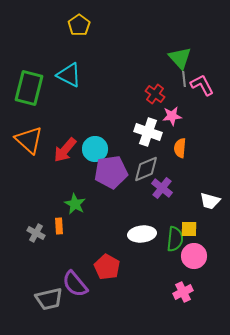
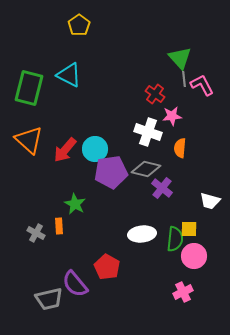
gray diamond: rotated 36 degrees clockwise
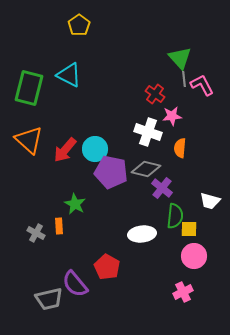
purple pentagon: rotated 20 degrees clockwise
green semicircle: moved 23 px up
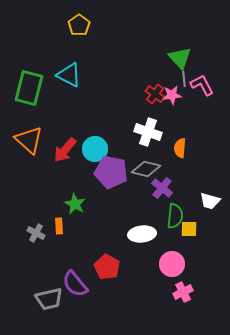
pink star: moved 21 px up
pink circle: moved 22 px left, 8 px down
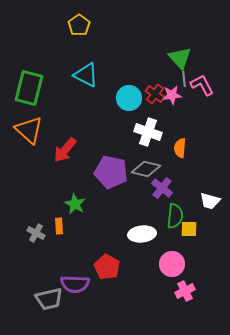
cyan triangle: moved 17 px right
orange triangle: moved 10 px up
cyan circle: moved 34 px right, 51 px up
purple semicircle: rotated 48 degrees counterclockwise
pink cross: moved 2 px right, 1 px up
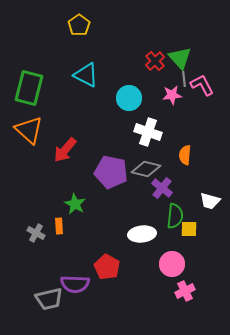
red cross: moved 33 px up; rotated 12 degrees clockwise
orange semicircle: moved 5 px right, 7 px down
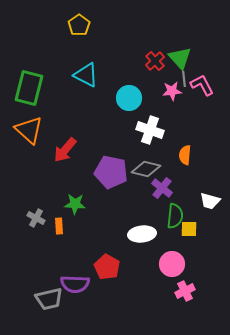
pink star: moved 4 px up
white cross: moved 2 px right, 2 px up
green star: rotated 25 degrees counterclockwise
gray cross: moved 15 px up
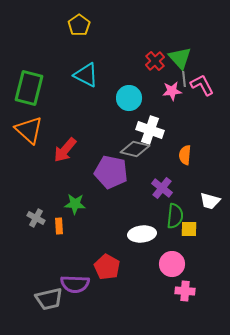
gray diamond: moved 11 px left, 20 px up
pink cross: rotated 30 degrees clockwise
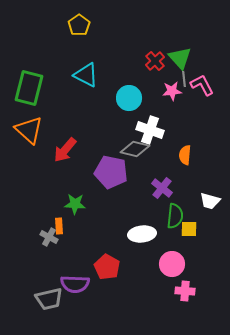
gray cross: moved 13 px right, 19 px down
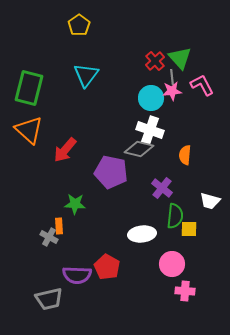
cyan triangle: rotated 40 degrees clockwise
gray line: moved 12 px left, 2 px up
cyan circle: moved 22 px right
gray diamond: moved 4 px right
purple semicircle: moved 2 px right, 9 px up
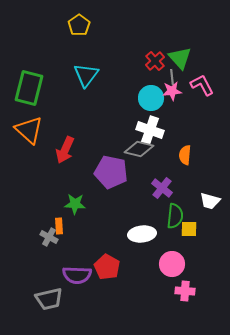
red arrow: rotated 16 degrees counterclockwise
